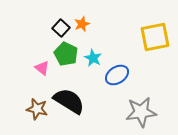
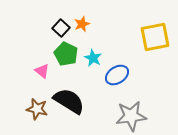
pink triangle: moved 3 px down
gray star: moved 10 px left, 4 px down
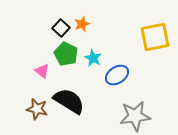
gray star: moved 4 px right
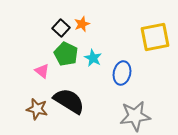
blue ellipse: moved 5 px right, 2 px up; rotated 45 degrees counterclockwise
